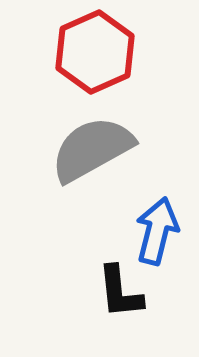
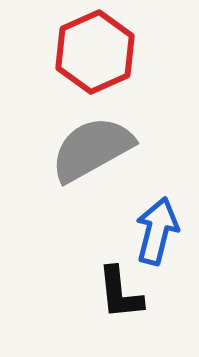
black L-shape: moved 1 px down
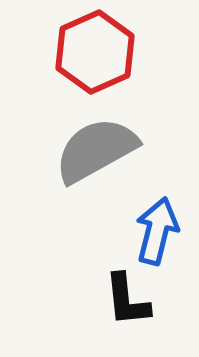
gray semicircle: moved 4 px right, 1 px down
black L-shape: moved 7 px right, 7 px down
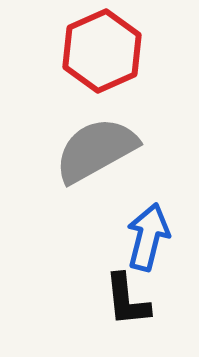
red hexagon: moved 7 px right, 1 px up
blue arrow: moved 9 px left, 6 px down
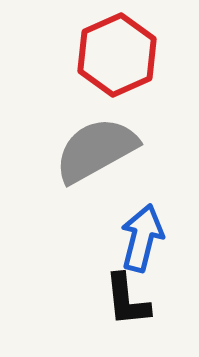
red hexagon: moved 15 px right, 4 px down
blue arrow: moved 6 px left, 1 px down
